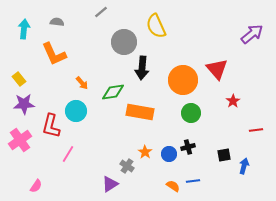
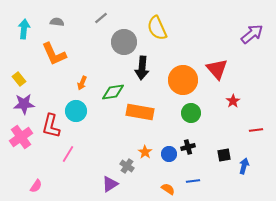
gray line: moved 6 px down
yellow semicircle: moved 1 px right, 2 px down
orange arrow: rotated 64 degrees clockwise
pink cross: moved 1 px right, 3 px up
orange semicircle: moved 5 px left, 3 px down
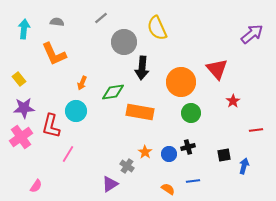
orange circle: moved 2 px left, 2 px down
purple star: moved 4 px down
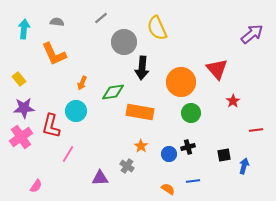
orange star: moved 4 px left, 6 px up
purple triangle: moved 10 px left, 6 px up; rotated 30 degrees clockwise
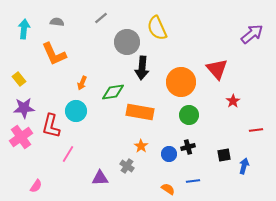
gray circle: moved 3 px right
green circle: moved 2 px left, 2 px down
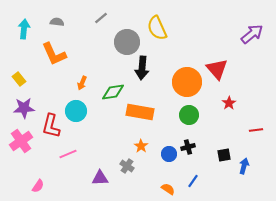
orange circle: moved 6 px right
red star: moved 4 px left, 2 px down
pink cross: moved 4 px down
pink line: rotated 36 degrees clockwise
blue line: rotated 48 degrees counterclockwise
pink semicircle: moved 2 px right
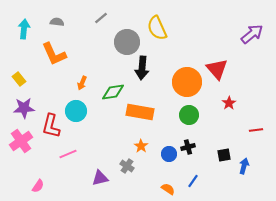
purple triangle: rotated 12 degrees counterclockwise
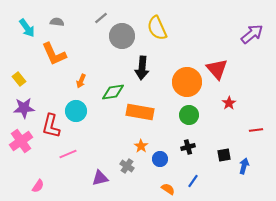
cyan arrow: moved 3 px right, 1 px up; rotated 138 degrees clockwise
gray circle: moved 5 px left, 6 px up
orange arrow: moved 1 px left, 2 px up
blue circle: moved 9 px left, 5 px down
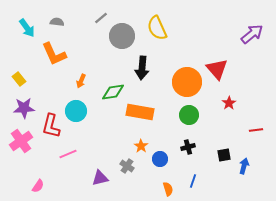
blue line: rotated 16 degrees counterclockwise
orange semicircle: rotated 40 degrees clockwise
